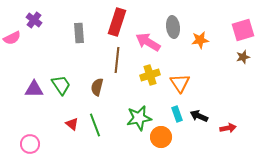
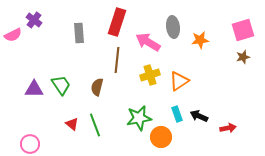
pink semicircle: moved 1 px right, 3 px up
orange triangle: moved 1 px left, 2 px up; rotated 30 degrees clockwise
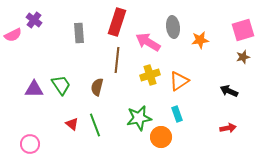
black arrow: moved 30 px right, 25 px up
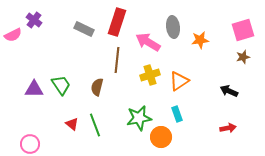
gray rectangle: moved 5 px right, 4 px up; rotated 60 degrees counterclockwise
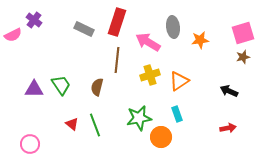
pink square: moved 3 px down
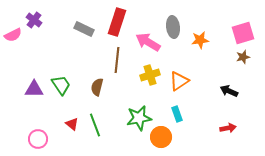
pink circle: moved 8 px right, 5 px up
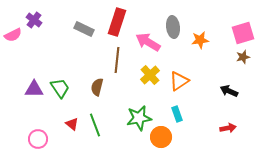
yellow cross: rotated 24 degrees counterclockwise
green trapezoid: moved 1 px left, 3 px down
